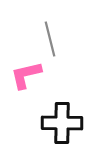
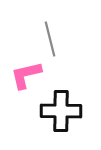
black cross: moved 1 px left, 12 px up
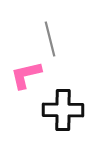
black cross: moved 2 px right, 1 px up
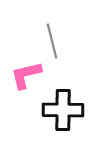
gray line: moved 2 px right, 2 px down
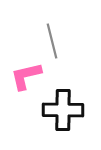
pink L-shape: moved 1 px down
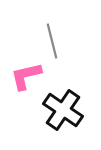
black cross: rotated 33 degrees clockwise
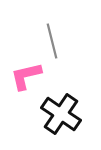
black cross: moved 2 px left, 4 px down
